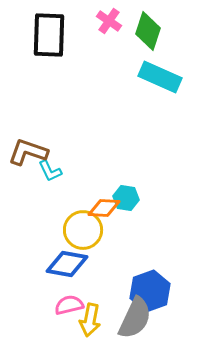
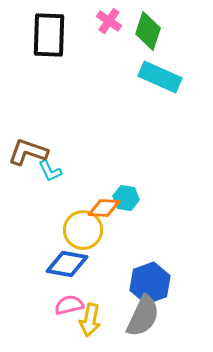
blue hexagon: moved 8 px up
gray semicircle: moved 8 px right, 2 px up
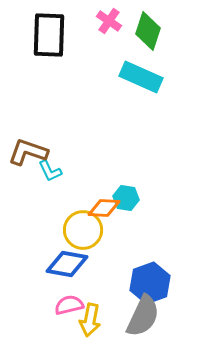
cyan rectangle: moved 19 px left
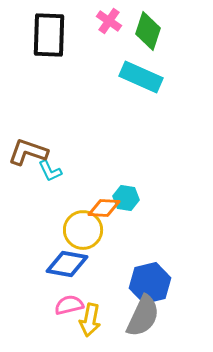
blue hexagon: rotated 6 degrees clockwise
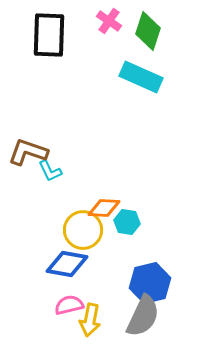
cyan hexagon: moved 1 px right, 24 px down
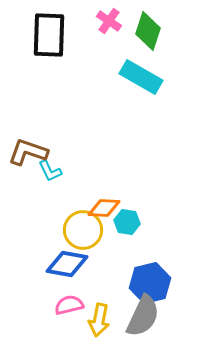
cyan rectangle: rotated 6 degrees clockwise
yellow arrow: moved 9 px right
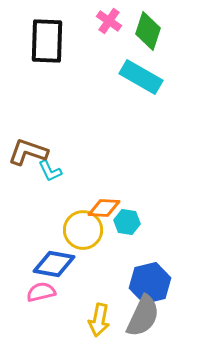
black rectangle: moved 2 px left, 6 px down
blue diamond: moved 13 px left
pink semicircle: moved 28 px left, 13 px up
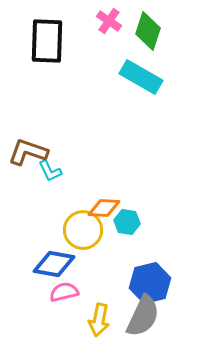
pink semicircle: moved 23 px right
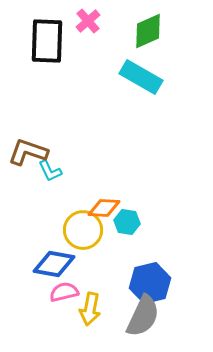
pink cross: moved 21 px left; rotated 15 degrees clockwise
green diamond: rotated 48 degrees clockwise
yellow arrow: moved 9 px left, 11 px up
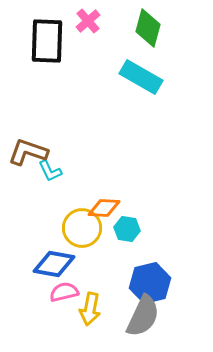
green diamond: moved 3 px up; rotated 51 degrees counterclockwise
cyan hexagon: moved 7 px down
yellow circle: moved 1 px left, 2 px up
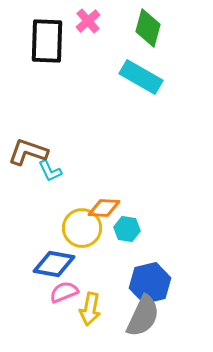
pink semicircle: rotated 8 degrees counterclockwise
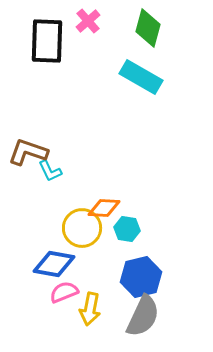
blue hexagon: moved 9 px left, 6 px up
